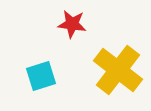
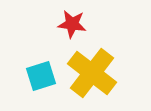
yellow cross: moved 26 px left, 3 px down
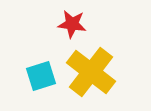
yellow cross: moved 1 px left, 1 px up
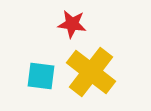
cyan square: rotated 24 degrees clockwise
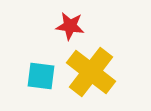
red star: moved 2 px left, 2 px down
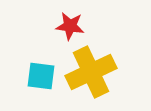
yellow cross: rotated 27 degrees clockwise
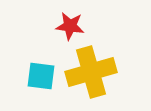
yellow cross: rotated 9 degrees clockwise
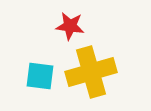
cyan square: moved 1 px left
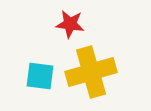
red star: moved 2 px up
